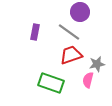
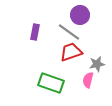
purple circle: moved 3 px down
red trapezoid: moved 3 px up
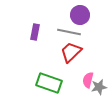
gray line: rotated 25 degrees counterclockwise
red trapezoid: rotated 25 degrees counterclockwise
gray star: moved 2 px right, 23 px down
green rectangle: moved 2 px left
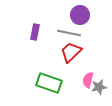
gray line: moved 1 px down
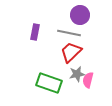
gray star: moved 22 px left, 13 px up
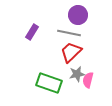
purple circle: moved 2 px left
purple rectangle: moved 3 px left; rotated 21 degrees clockwise
